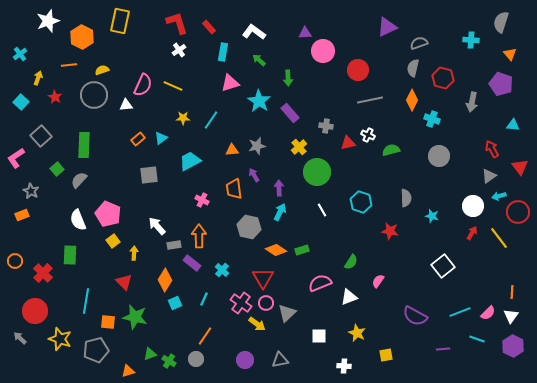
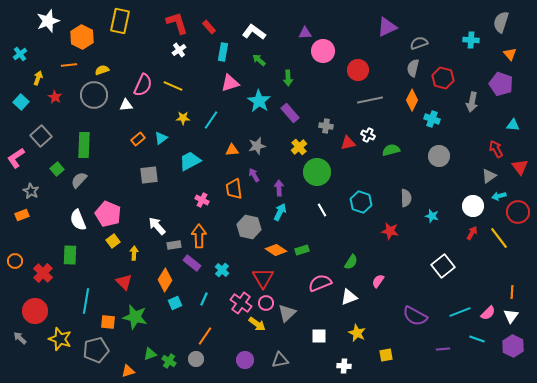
red arrow at (492, 149): moved 4 px right
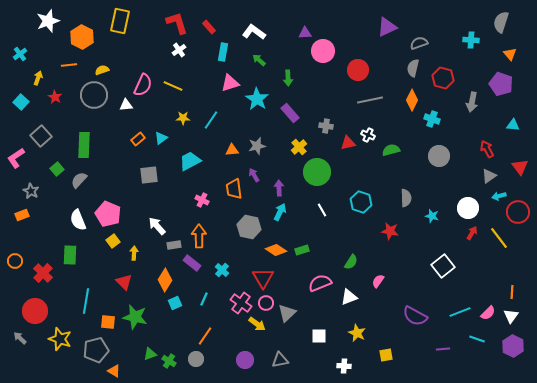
cyan star at (259, 101): moved 2 px left, 2 px up
red arrow at (496, 149): moved 9 px left
white circle at (473, 206): moved 5 px left, 2 px down
orange triangle at (128, 371): moved 14 px left; rotated 48 degrees clockwise
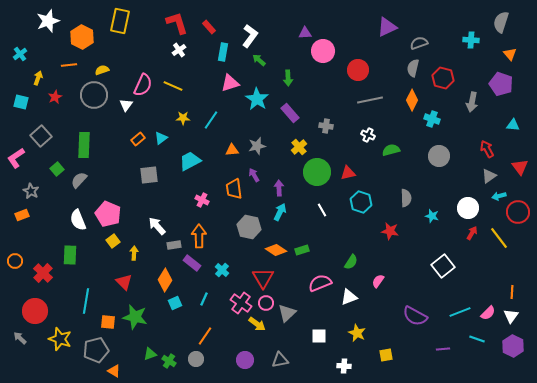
white L-shape at (254, 32): moved 4 px left, 4 px down; rotated 90 degrees clockwise
red star at (55, 97): rotated 16 degrees clockwise
cyan square at (21, 102): rotated 28 degrees counterclockwise
white triangle at (126, 105): rotated 48 degrees counterclockwise
red triangle at (348, 143): moved 30 px down
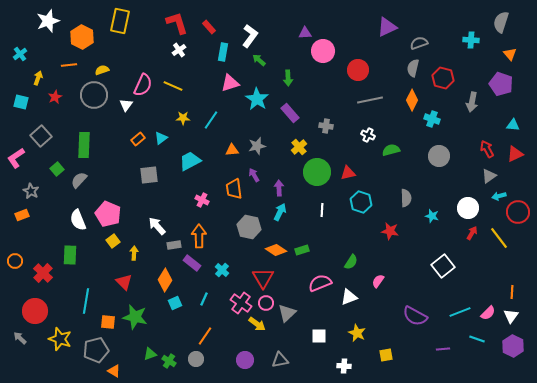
red triangle at (520, 167): moved 5 px left, 13 px up; rotated 42 degrees clockwise
white line at (322, 210): rotated 32 degrees clockwise
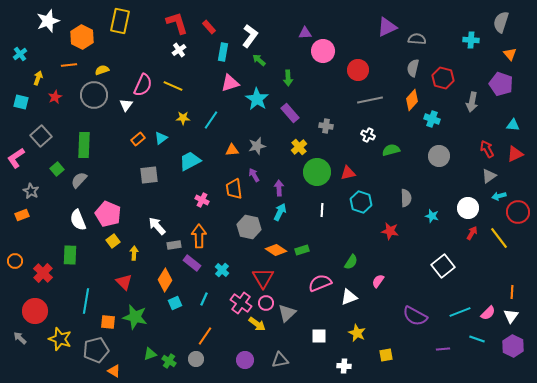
gray semicircle at (419, 43): moved 2 px left, 4 px up; rotated 24 degrees clockwise
orange diamond at (412, 100): rotated 15 degrees clockwise
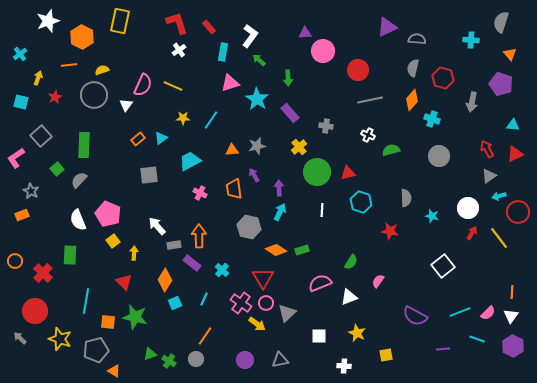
pink cross at (202, 200): moved 2 px left, 7 px up
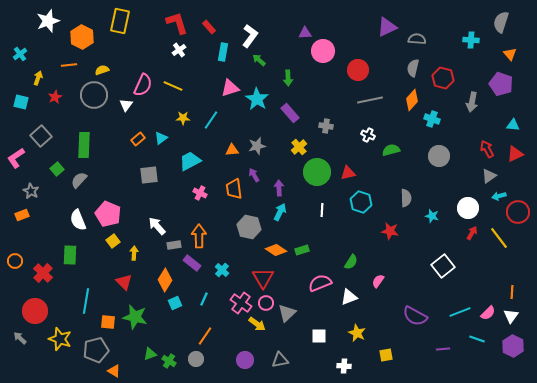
pink triangle at (230, 83): moved 5 px down
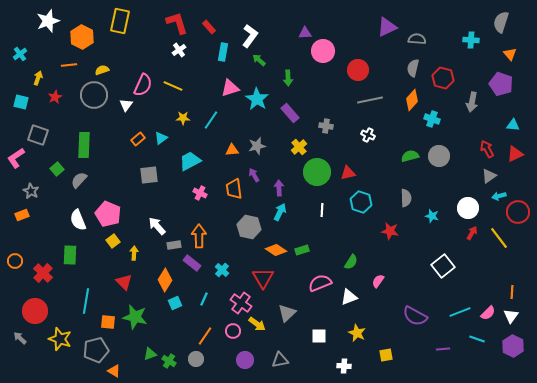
gray square at (41, 136): moved 3 px left, 1 px up; rotated 30 degrees counterclockwise
green semicircle at (391, 150): moved 19 px right, 6 px down
pink circle at (266, 303): moved 33 px left, 28 px down
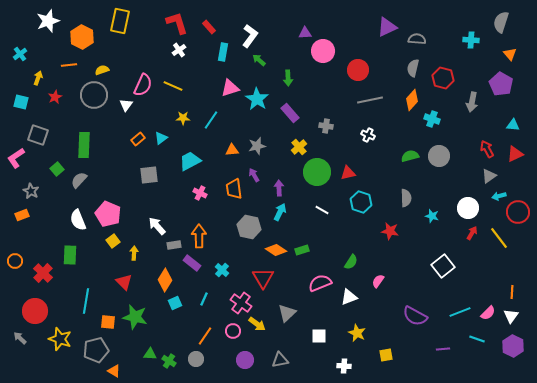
purple pentagon at (501, 84): rotated 10 degrees clockwise
white line at (322, 210): rotated 64 degrees counterclockwise
green triangle at (150, 354): rotated 24 degrees clockwise
